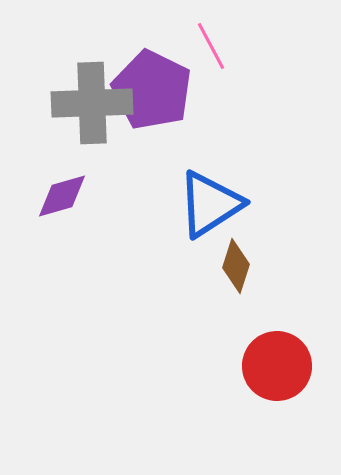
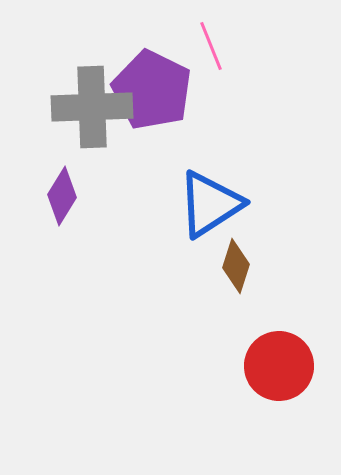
pink line: rotated 6 degrees clockwise
gray cross: moved 4 px down
purple diamond: rotated 42 degrees counterclockwise
red circle: moved 2 px right
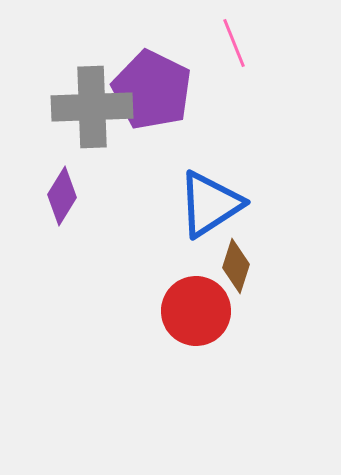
pink line: moved 23 px right, 3 px up
red circle: moved 83 px left, 55 px up
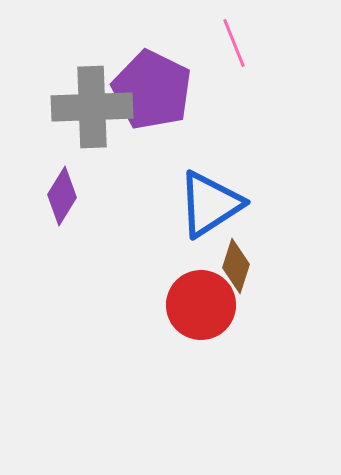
red circle: moved 5 px right, 6 px up
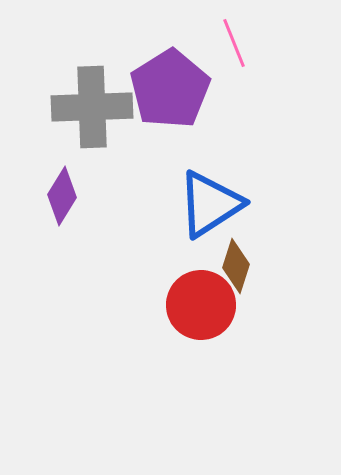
purple pentagon: moved 18 px right, 1 px up; rotated 14 degrees clockwise
